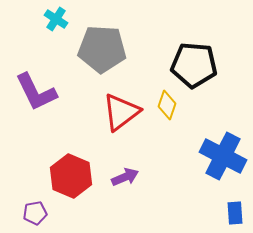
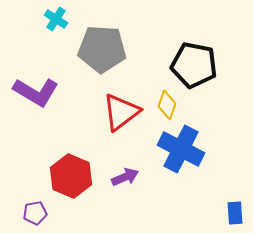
black pentagon: rotated 6 degrees clockwise
purple L-shape: rotated 33 degrees counterclockwise
blue cross: moved 42 px left, 7 px up
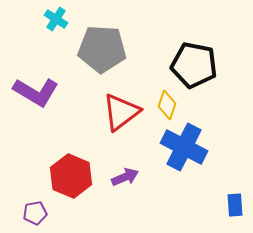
blue cross: moved 3 px right, 2 px up
blue rectangle: moved 8 px up
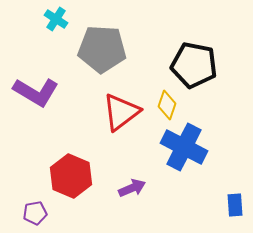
purple arrow: moved 7 px right, 11 px down
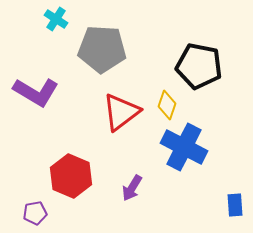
black pentagon: moved 5 px right, 1 px down
purple arrow: rotated 144 degrees clockwise
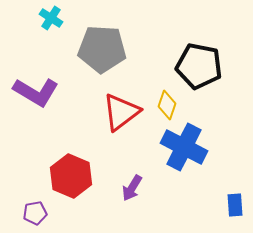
cyan cross: moved 5 px left, 1 px up
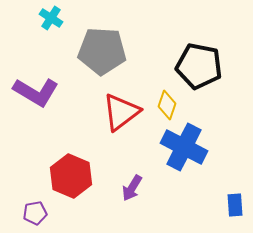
gray pentagon: moved 2 px down
